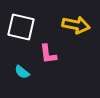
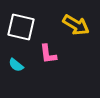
yellow arrow: rotated 20 degrees clockwise
cyan semicircle: moved 6 px left, 7 px up
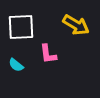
white square: rotated 16 degrees counterclockwise
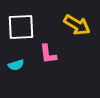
yellow arrow: moved 1 px right
cyan semicircle: rotated 56 degrees counterclockwise
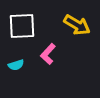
white square: moved 1 px right, 1 px up
pink L-shape: rotated 50 degrees clockwise
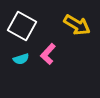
white square: rotated 32 degrees clockwise
cyan semicircle: moved 5 px right, 6 px up
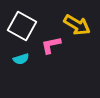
pink L-shape: moved 3 px right, 9 px up; rotated 35 degrees clockwise
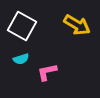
pink L-shape: moved 4 px left, 27 px down
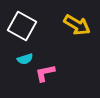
cyan semicircle: moved 4 px right
pink L-shape: moved 2 px left, 1 px down
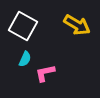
white square: moved 1 px right
cyan semicircle: rotated 49 degrees counterclockwise
